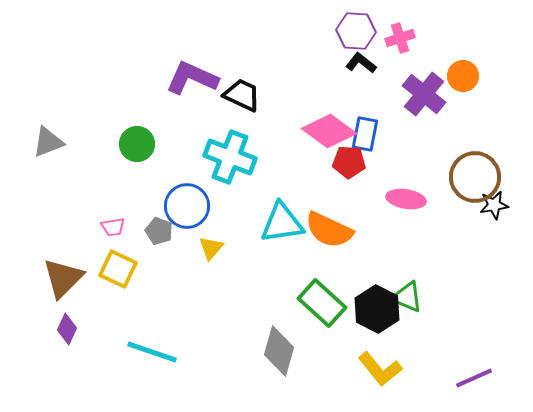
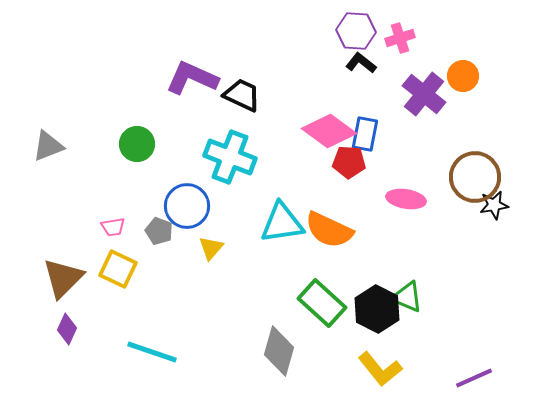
gray triangle: moved 4 px down
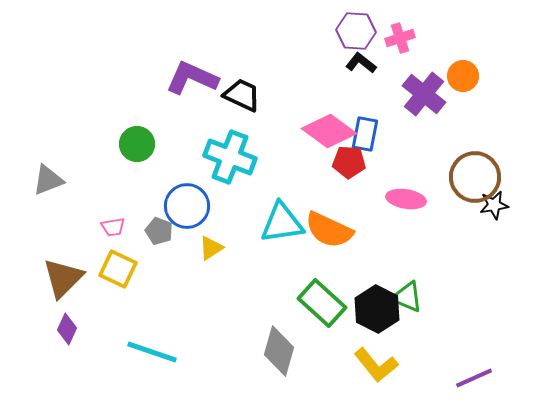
gray triangle: moved 34 px down
yellow triangle: rotated 16 degrees clockwise
yellow L-shape: moved 4 px left, 4 px up
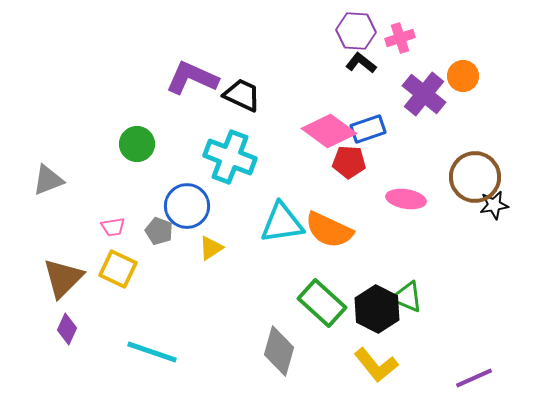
blue rectangle: moved 3 px right, 5 px up; rotated 60 degrees clockwise
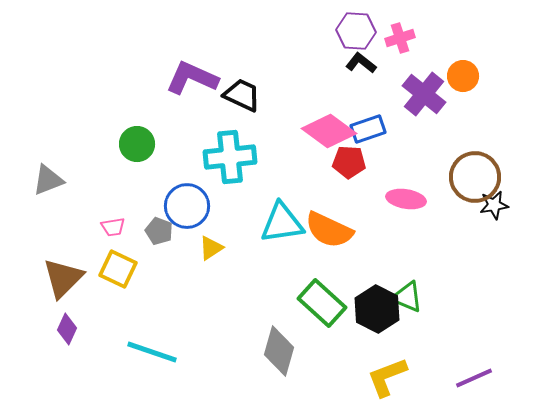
cyan cross: rotated 27 degrees counterclockwise
yellow L-shape: moved 11 px right, 12 px down; rotated 108 degrees clockwise
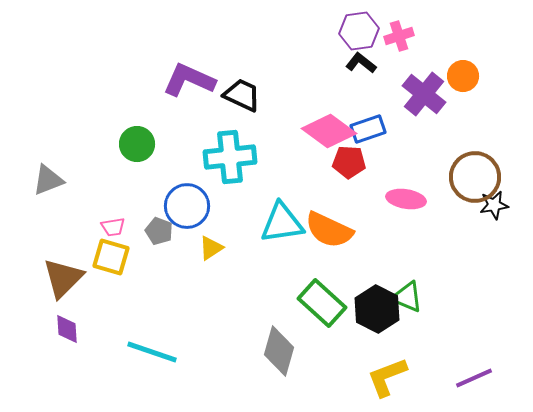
purple hexagon: moved 3 px right; rotated 12 degrees counterclockwise
pink cross: moved 1 px left, 2 px up
purple L-shape: moved 3 px left, 2 px down
yellow square: moved 7 px left, 12 px up; rotated 9 degrees counterclockwise
purple diamond: rotated 28 degrees counterclockwise
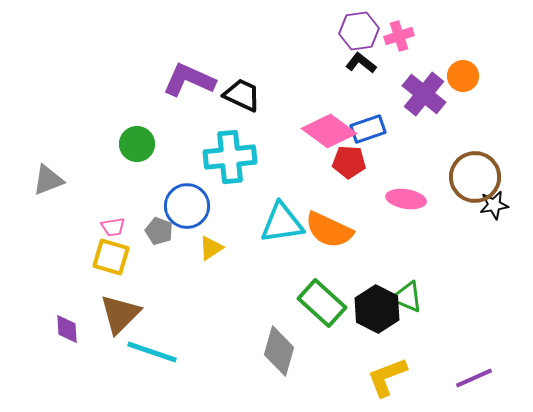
brown triangle: moved 57 px right, 36 px down
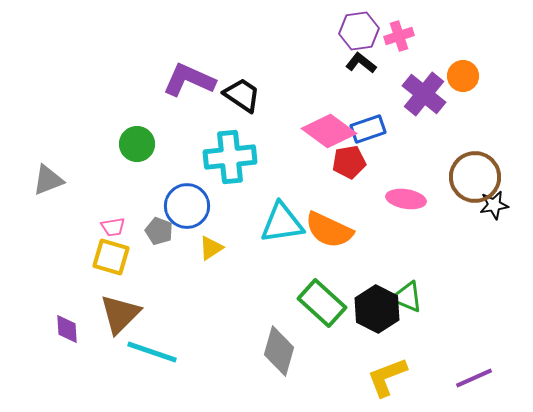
black trapezoid: rotated 9 degrees clockwise
red pentagon: rotated 12 degrees counterclockwise
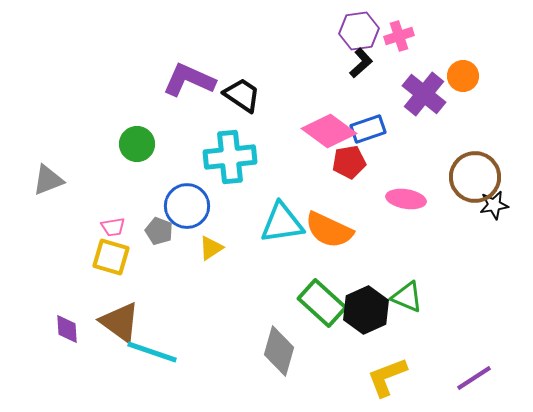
black L-shape: rotated 100 degrees clockwise
black hexagon: moved 11 px left, 1 px down; rotated 9 degrees clockwise
brown triangle: moved 8 px down; rotated 39 degrees counterclockwise
purple line: rotated 9 degrees counterclockwise
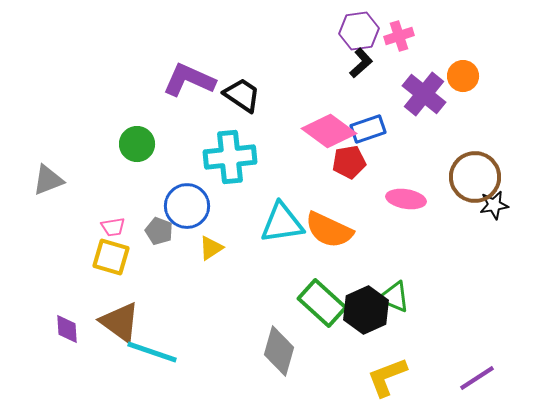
green triangle: moved 13 px left
purple line: moved 3 px right
